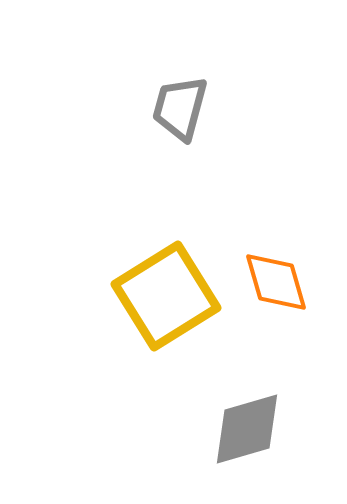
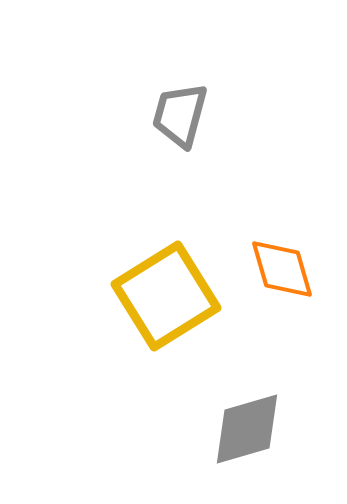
gray trapezoid: moved 7 px down
orange diamond: moved 6 px right, 13 px up
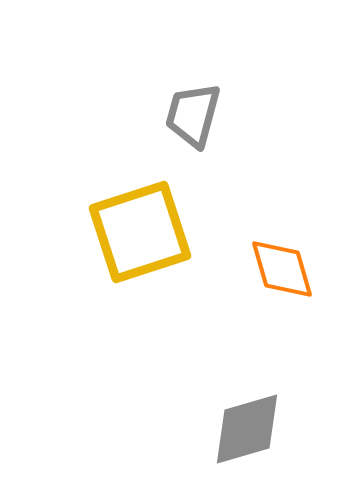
gray trapezoid: moved 13 px right
yellow square: moved 26 px left, 64 px up; rotated 14 degrees clockwise
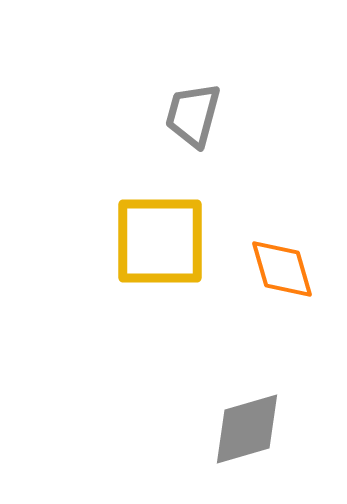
yellow square: moved 20 px right, 9 px down; rotated 18 degrees clockwise
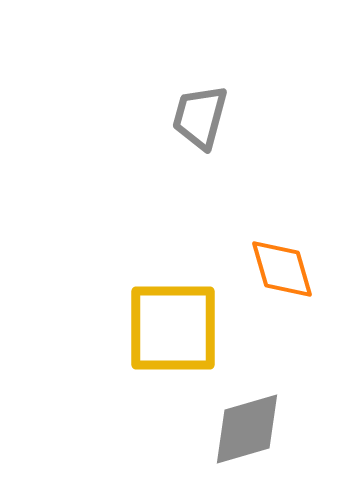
gray trapezoid: moved 7 px right, 2 px down
yellow square: moved 13 px right, 87 px down
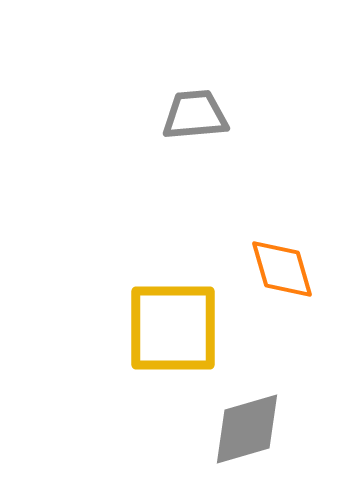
gray trapezoid: moved 5 px left, 2 px up; rotated 70 degrees clockwise
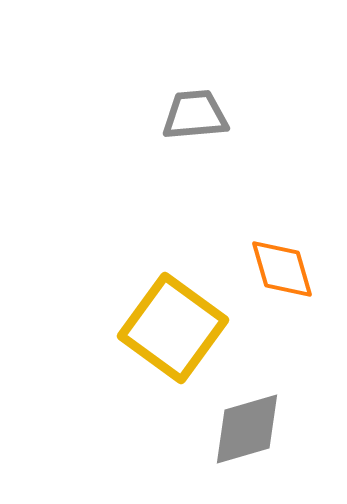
yellow square: rotated 36 degrees clockwise
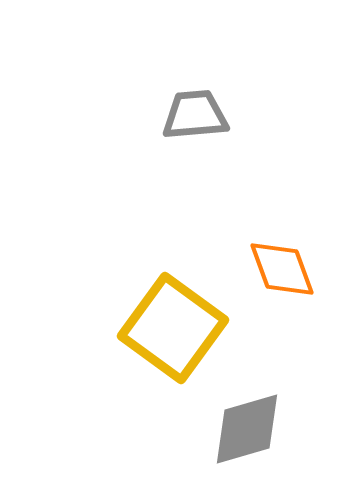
orange diamond: rotated 4 degrees counterclockwise
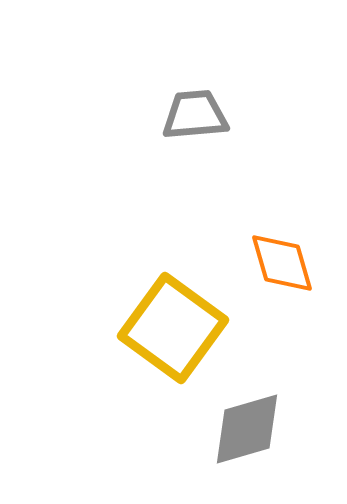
orange diamond: moved 6 px up; rotated 4 degrees clockwise
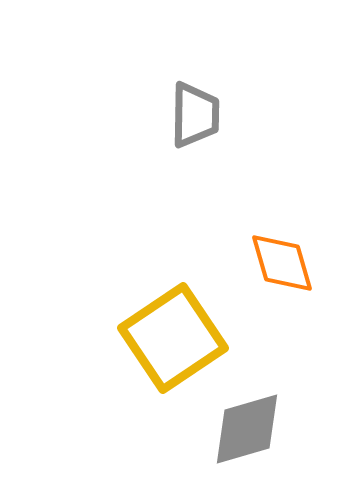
gray trapezoid: rotated 96 degrees clockwise
yellow square: moved 10 px down; rotated 20 degrees clockwise
